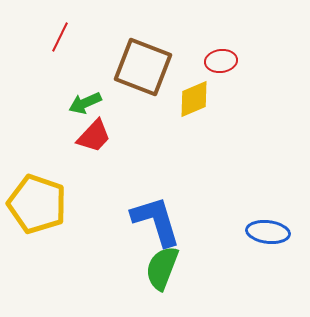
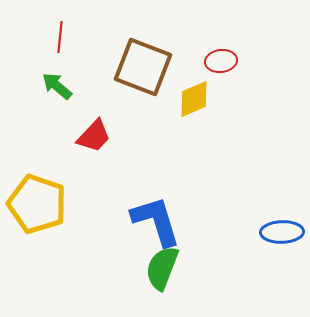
red line: rotated 20 degrees counterclockwise
green arrow: moved 28 px left, 17 px up; rotated 64 degrees clockwise
blue ellipse: moved 14 px right; rotated 9 degrees counterclockwise
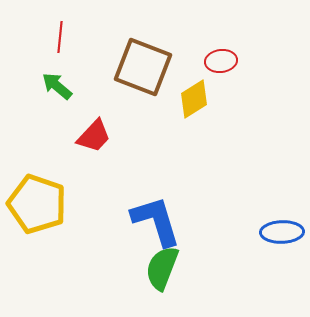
yellow diamond: rotated 9 degrees counterclockwise
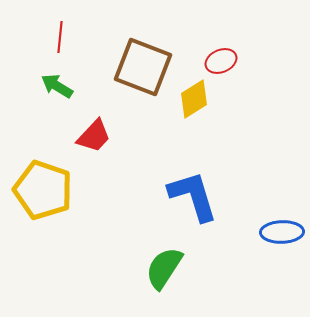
red ellipse: rotated 16 degrees counterclockwise
green arrow: rotated 8 degrees counterclockwise
yellow pentagon: moved 6 px right, 14 px up
blue L-shape: moved 37 px right, 25 px up
green semicircle: moved 2 px right; rotated 12 degrees clockwise
